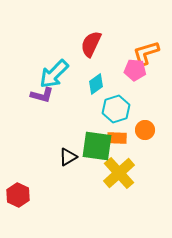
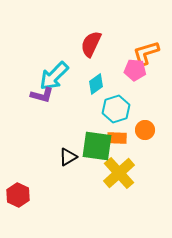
cyan arrow: moved 2 px down
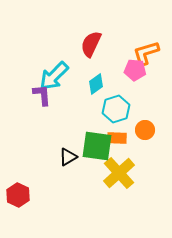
purple L-shape: rotated 110 degrees counterclockwise
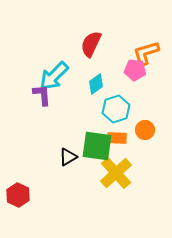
yellow cross: moved 3 px left
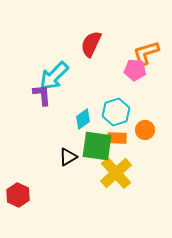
cyan diamond: moved 13 px left, 35 px down
cyan hexagon: moved 3 px down
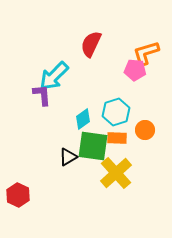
green square: moved 4 px left
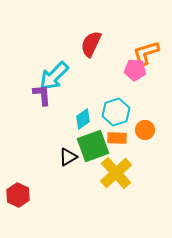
green square: rotated 28 degrees counterclockwise
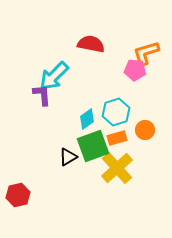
red semicircle: rotated 76 degrees clockwise
cyan diamond: moved 4 px right
orange rectangle: rotated 18 degrees counterclockwise
yellow cross: moved 1 px right, 5 px up
red hexagon: rotated 20 degrees clockwise
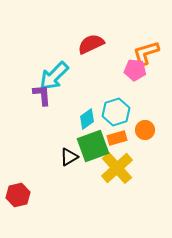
red semicircle: rotated 36 degrees counterclockwise
black triangle: moved 1 px right
